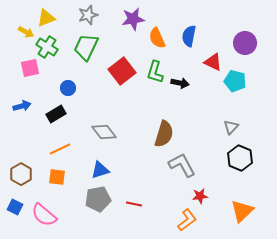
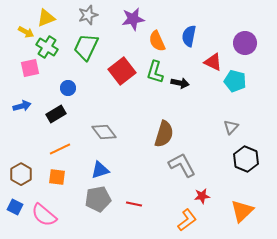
orange semicircle: moved 3 px down
black hexagon: moved 6 px right, 1 px down
red star: moved 2 px right
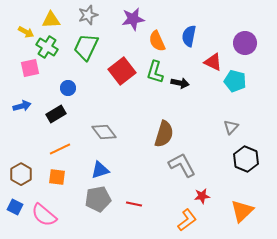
yellow triangle: moved 5 px right, 2 px down; rotated 18 degrees clockwise
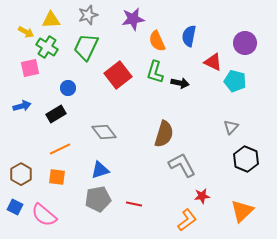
red square: moved 4 px left, 4 px down
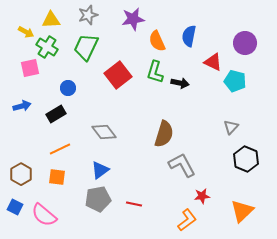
blue triangle: rotated 18 degrees counterclockwise
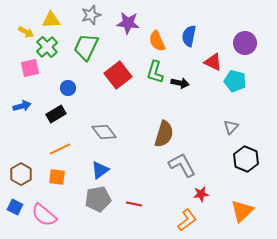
gray star: moved 3 px right
purple star: moved 5 px left, 4 px down; rotated 15 degrees clockwise
green cross: rotated 15 degrees clockwise
red star: moved 1 px left, 2 px up
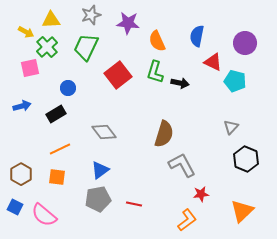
blue semicircle: moved 8 px right
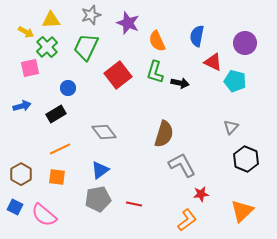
purple star: rotated 15 degrees clockwise
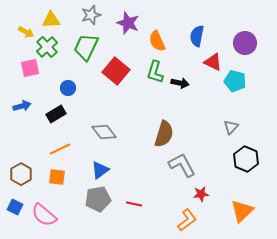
red square: moved 2 px left, 4 px up; rotated 12 degrees counterclockwise
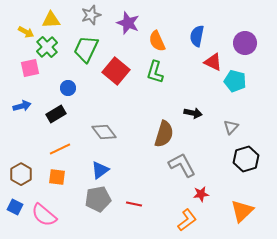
green trapezoid: moved 2 px down
black arrow: moved 13 px right, 30 px down
black hexagon: rotated 20 degrees clockwise
